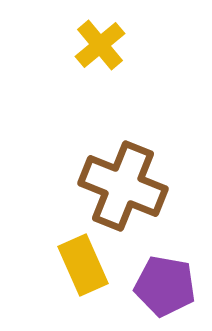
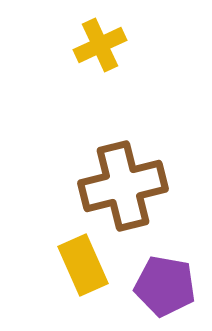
yellow cross: rotated 15 degrees clockwise
brown cross: rotated 36 degrees counterclockwise
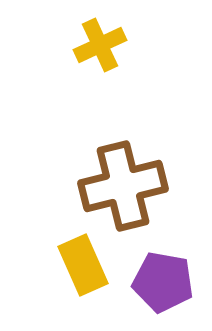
purple pentagon: moved 2 px left, 4 px up
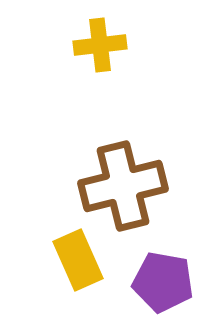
yellow cross: rotated 18 degrees clockwise
yellow rectangle: moved 5 px left, 5 px up
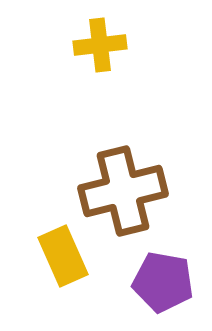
brown cross: moved 5 px down
yellow rectangle: moved 15 px left, 4 px up
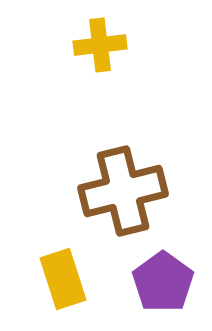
yellow rectangle: moved 23 px down; rotated 6 degrees clockwise
purple pentagon: rotated 26 degrees clockwise
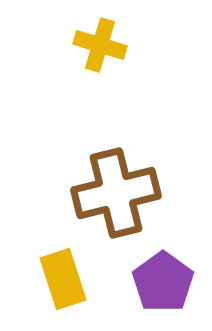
yellow cross: rotated 24 degrees clockwise
brown cross: moved 7 px left, 2 px down
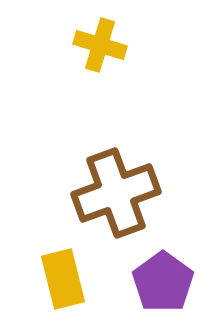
brown cross: rotated 6 degrees counterclockwise
yellow rectangle: rotated 4 degrees clockwise
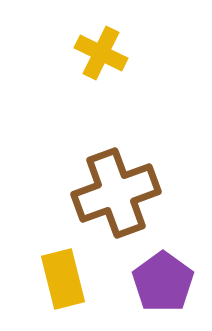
yellow cross: moved 1 px right, 8 px down; rotated 9 degrees clockwise
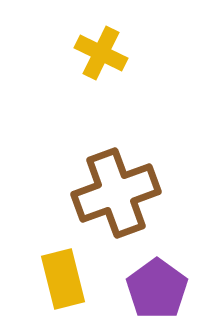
purple pentagon: moved 6 px left, 7 px down
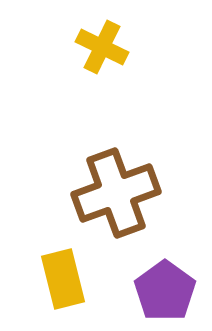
yellow cross: moved 1 px right, 6 px up
purple pentagon: moved 8 px right, 2 px down
